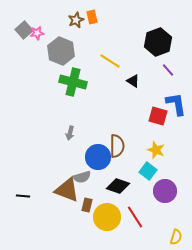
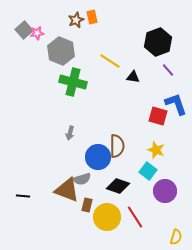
black triangle: moved 4 px up; rotated 24 degrees counterclockwise
blue L-shape: rotated 10 degrees counterclockwise
gray semicircle: moved 2 px down
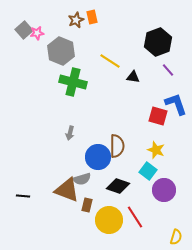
purple circle: moved 1 px left, 1 px up
yellow circle: moved 2 px right, 3 px down
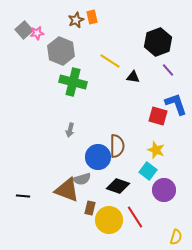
gray arrow: moved 3 px up
brown rectangle: moved 3 px right, 3 px down
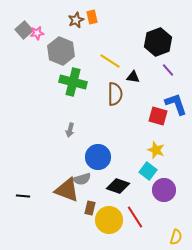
brown semicircle: moved 2 px left, 52 px up
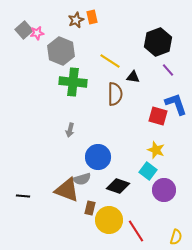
green cross: rotated 8 degrees counterclockwise
red line: moved 1 px right, 14 px down
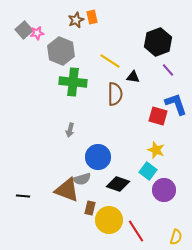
black diamond: moved 2 px up
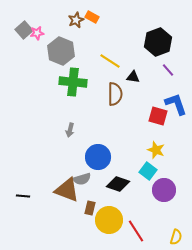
orange rectangle: rotated 48 degrees counterclockwise
